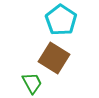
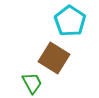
cyan pentagon: moved 9 px right, 1 px down
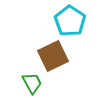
brown square: moved 1 px left, 2 px up; rotated 32 degrees clockwise
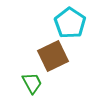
cyan pentagon: moved 2 px down
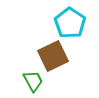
green trapezoid: moved 1 px right, 2 px up
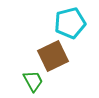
cyan pentagon: rotated 24 degrees clockwise
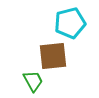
brown square: rotated 20 degrees clockwise
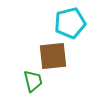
green trapezoid: rotated 15 degrees clockwise
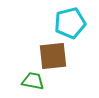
green trapezoid: rotated 65 degrees counterclockwise
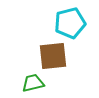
green trapezoid: moved 2 px down; rotated 25 degrees counterclockwise
